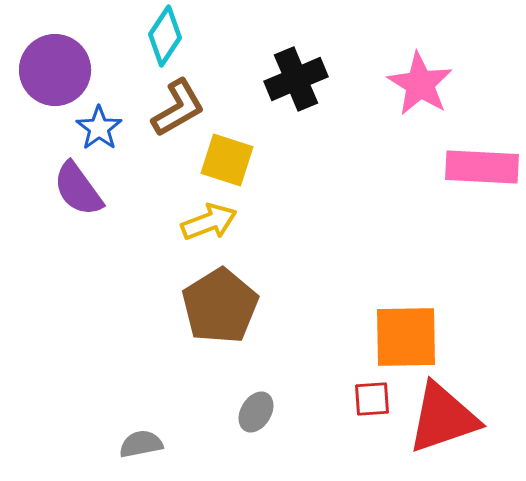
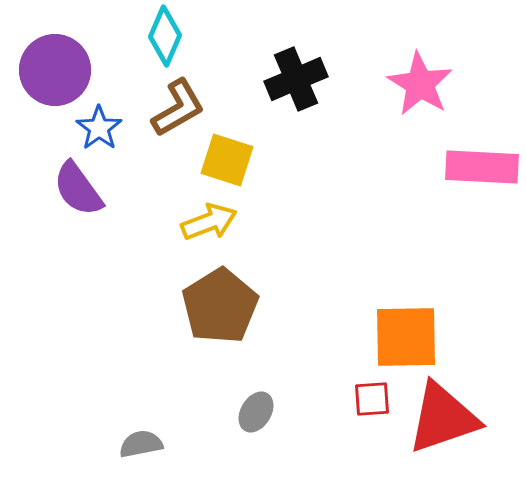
cyan diamond: rotated 10 degrees counterclockwise
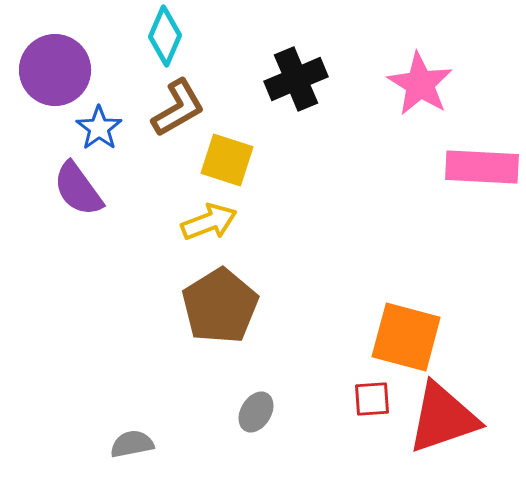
orange square: rotated 16 degrees clockwise
gray semicircle: moved 9 px left
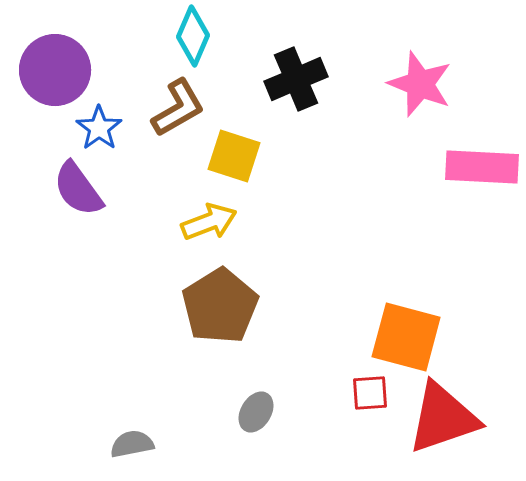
cyan diamond: moved 28 px right
pink star: rotated 10 degrees counterclockwise
yellow square: moved 7 px right, 4 px up
red square: moved 2 px left, 6 px up
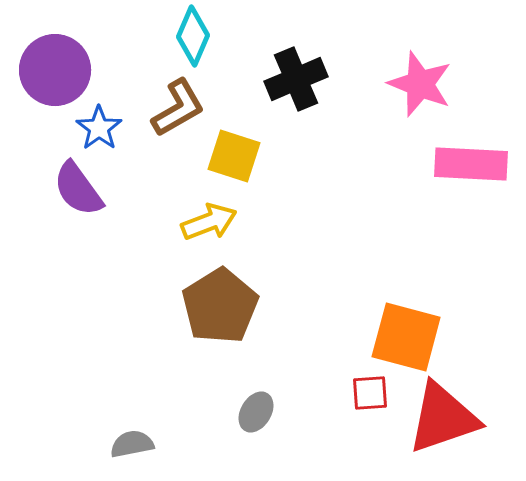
pink rectangle: moved 11 px left, 3 px up
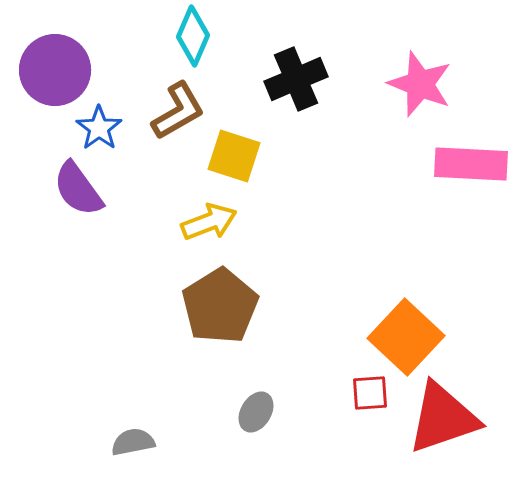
brown L-shape: moved 3 px down
orange square: rotated 28 degrees clockwise
gray semicircle: moved 1 px right, 2 px up
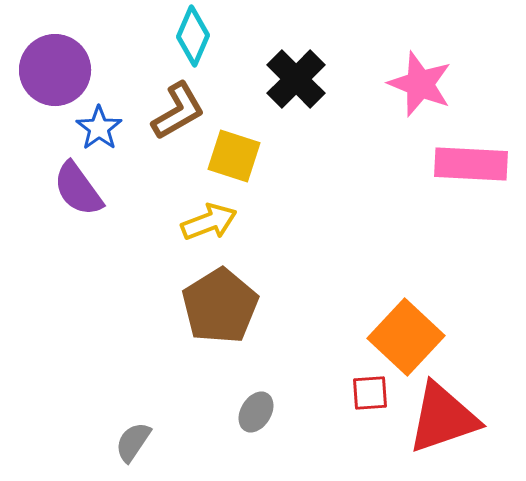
black cross: rotated 22 degrees counterclockwise
gray semicircle: rotated 45 degrees counterclockwise
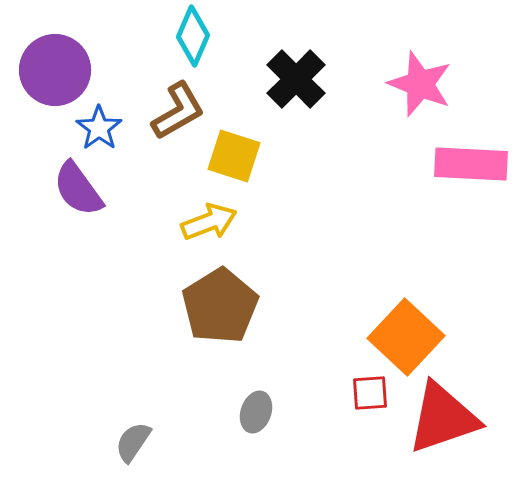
gray ellipse: rotated 12 degrees counterclockwise
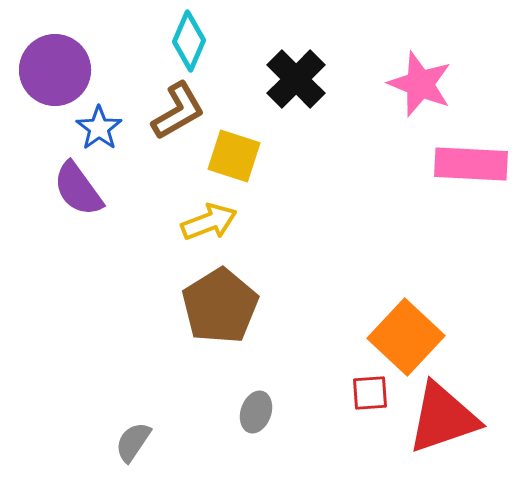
cyan diamond: moved 4 px left, 5 px down
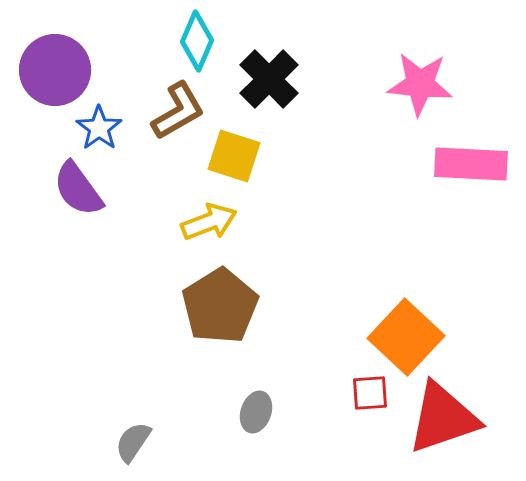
cyan diamond: moved 8 px right
black cross: moved 27 px left
pink star: rotated 16 degrees counterclockwise
